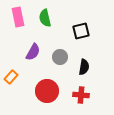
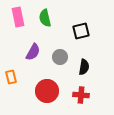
orange rectangle: rotated 56 degrees counterclockwise
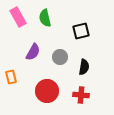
pink rectangle: rotated 18 degrees counterclockwise
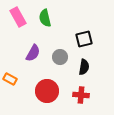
black square: moved 3 px right, 8 px down
purple semicircle: moved 1 px down
orange rectangle: moved 1 px left, 2 px down; rotated 48 degrees counterclockwise
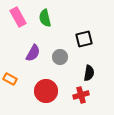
black semicircle: moved 5 px right, 6 px down
red circle: moved 1 px left
red cross: rotated 21 degrees counterclockwise
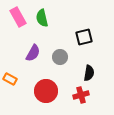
green semicircle: moved 3 px left
black square: moved 2 px up
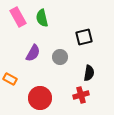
red circle: moved 6 px left, 7 px down
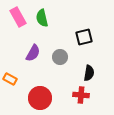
red cross: rotated 21 degrees clockwise
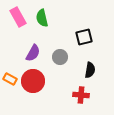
black semicircle: moved 1 px right, 3 px up
red circle: moved 7 px left, 17 px up
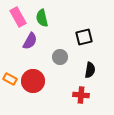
purple semicircle: moved 3 px left, 12 px up
